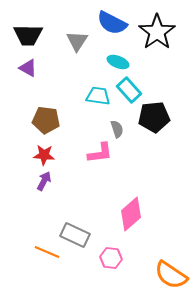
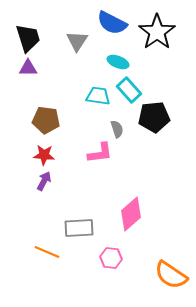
black trapezoid: moved 3 px down; rotated 108 degrees counterclockwise
purple triangle: rotated 30 degrees counterclockwise
gray rectangle: moved 4 px right, 7 px up; rotated 28 degrees counterclockwise
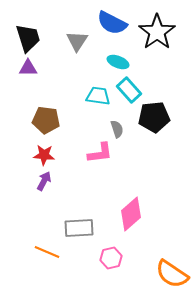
pink hexagon: rotated 20 degrees counterclockwise
orange semicircle: moved 1 px right, 1 px up
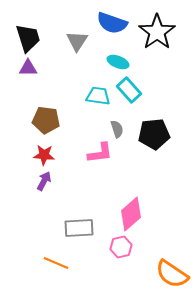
blue semicircle: rotated 8 degrees counterclockwise
black pentagon: moved 17 px down
orange line: moved 9 px right, 11 px down
pink hexagon: moved 10 px right, 11 px up
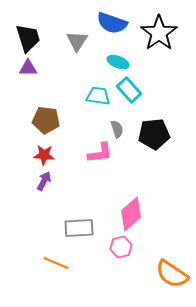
black star: moved 2 px right, 1 px down
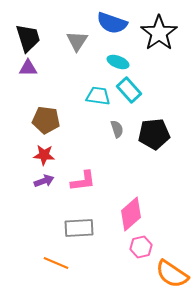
pink L-shape: moved 17 px left, 28 px down
purple arrow: rotated 42 degrees clockwise
pink hexagon: moved 20 px right
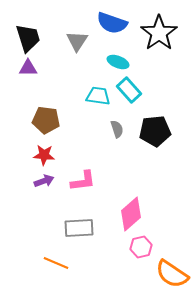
black pentagon: moved 1 px right, 3 px up
